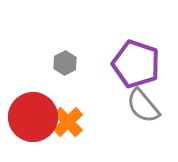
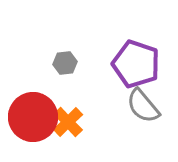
gray hexagon: rotated 20 degrees clockwise
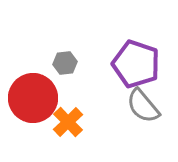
red circle: moved 19 px up
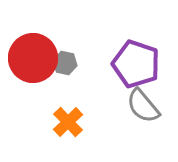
gray hexagon: rotated 20 degrees clockwise
red circle: moved 40 px up
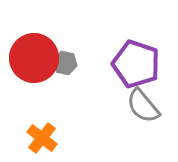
red circle: moved 1 px right
orange cross: moved 26 px left, 16 px down; rotated 8 degrees counterclockwise
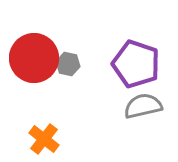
gray hexagon: moved 3 px right, 1 px down
gray semicircle: rotated 117 degrees clockwise
orange cross: moved 2 px right, 1 px down
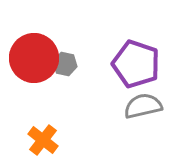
gray hexagon: moved 3 px left
orange cross: moved 1 px left, 1 px down
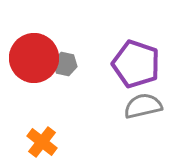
orange cross: moved 1 px left, 2 px down
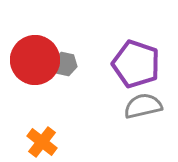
red circle: moved 1 px right, 2 px down
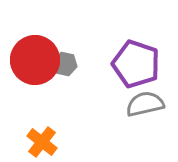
gray semicircle: moved 2 px right, 2 px up
